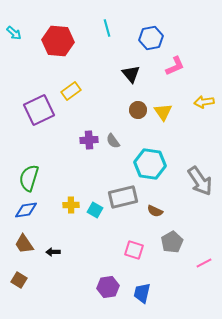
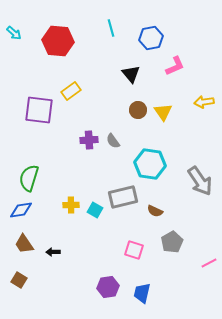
cyan line: moved 4 px right
purple square: rotated 32 degrees clockwise
blue diamond: moved 5 px left
pink line: moved 5 px right
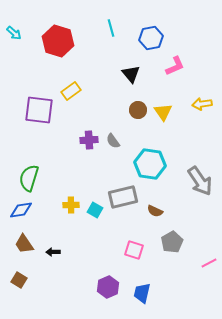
red hexagon: rotated 12 degrees clockwise
yellow arrow: moved 2 px left, 2 px down
purple hexagon: rotated 15 degrees counterclockwise
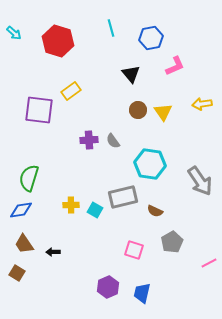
brown square: moved 2 px left, 7 px up
